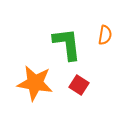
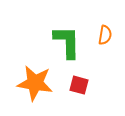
green L-shape: moved 2 px up; rotated 6 degrees clockwise
red square: rotated 18 degrees counterclockwise
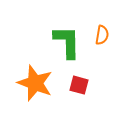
orange semicircle: moved 3 px left
orange star: rotated 12 degrees clockwise
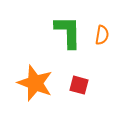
green L-shape: moved 1 px right, 10 px up
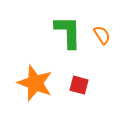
orange semicircle: rotated 42 degrees counterclockwise
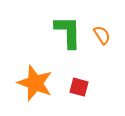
red square: moved 2 px down
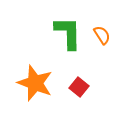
green L-shape: moved 1 px down
red square: rotated 24 degrees clockwise
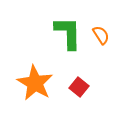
orange semicircle: moved 1 px left
orange star: rotated 9 degrees clockwise
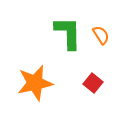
orange star: rotated 30 degrees clockwise
red square: moved 14 px right, 4 px up
